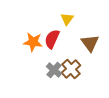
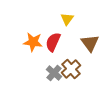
red semicircle: moved 1 px right, 3 px down
gray cross: moved 3 px down
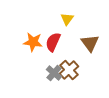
brown cross: moved 2 px left, 1 px down
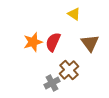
yellow triangle: moved 7 px right, 5 px up; rotated 32 degrees counterclockwise
orange star: rotated 24 degrees counterclockwise
gray cross: moved 2 px left, 10 px down; rotated 21 degrees clockwise
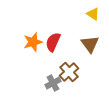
yellow triangle: moved 19 px right
brown triangle: moved 1 px down
brown cross: moved 2 px down
gray cross: moved 1 px right
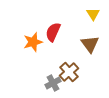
yellow triangle: rotated 24 degrees clockwise
red semicircle: moved 10 px up
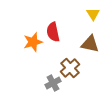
red semicircle: rotated 36 degrees counterclockwise
brown triangle: rotated 42 degrees counterclockwise
brown cross: moved 1 px right, 4 px up
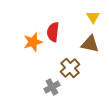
yellow triangle: moved 3 px down
red semicircle: rotated 18 degrees clockwise
gray cross: moved 1 px left, 4 px down
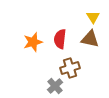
red semicircle: moved 7 px right, 7 px down
brown triangle: moved 5 px up
brown cross: rotated 24 degrees clockwise
gray cross: moved 3 px right, 1 px up; rotated 14 degrees counterclockwise
